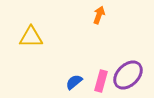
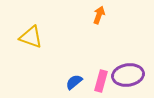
yellow triangle: rotated 20 degrees clockwise
purple ellipse: rotated 36 degrees clockwise
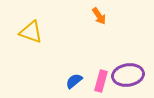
orange arrow: moved 1 px down; rotated 126 degrees clockwise
yellow triangle: moved 5 px up
blue semicircle: moved 1 px up
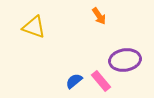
yellow triangle: moved 3 px right, 5 px up
purple ellipse: moved 3 px left, 15 px up
pink rectangle: rotated 55 degrees counterclockwise
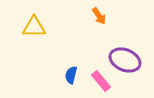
yellow triangle: rotated 20 degrees counterclockwise
purple ellipse: rotated 32 degrees clockwise
blue semicircle: moved 3 px left, 6 px up; rotated 36 degrees counterclockwise
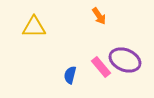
blue semicircle: moved 1 px left
pink rectangle: moved 14 px up
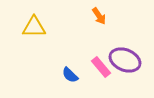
blue semicircle: rotated 60 degrees counterclockwise
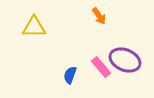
blue semicircle: rotated 66 degrees clockwise
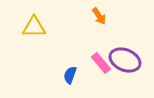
pink rectangle: moved 4 px up
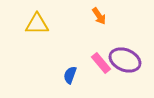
yellow triangle: moved 3 px right, 3 px up
